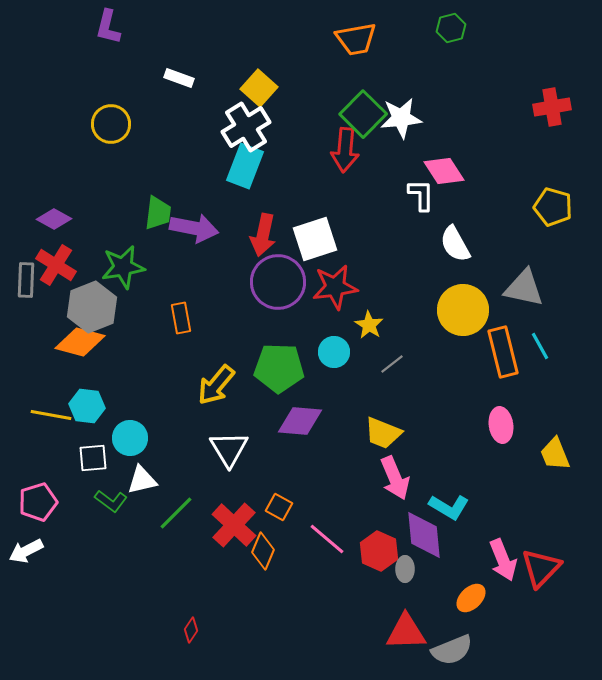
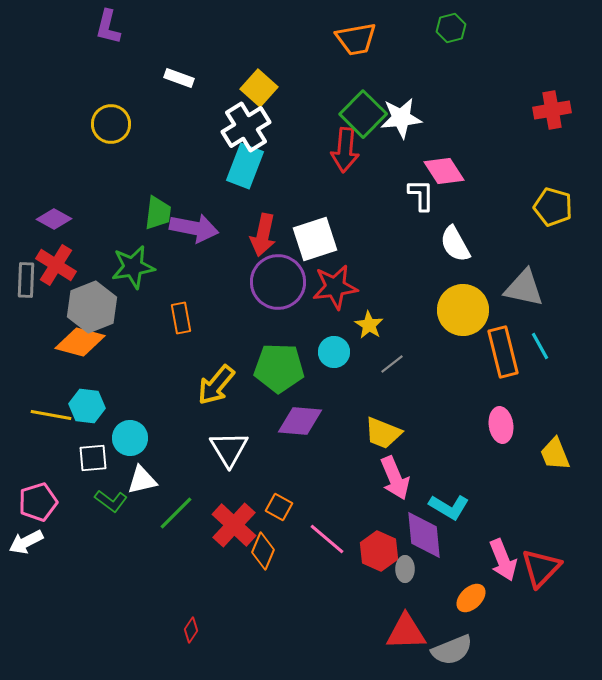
red cross at (552, 107): moved 3 px down
green star at (123, 267): moved 10 px right
white arrow at (26, 551): moved 9 px up
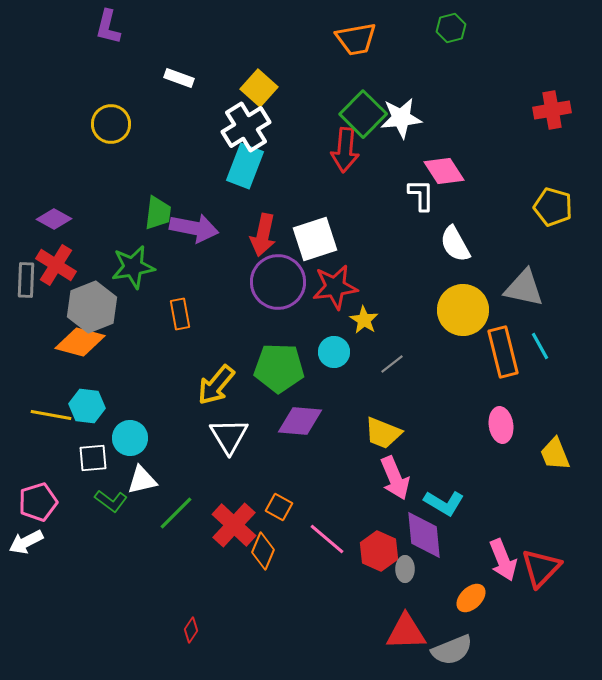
orange rectangle at (181, 318): moved 1 px left, 4 px up
yellow star at (369, 325): moved 5 px left, 5 px up
white triangle at (229, 449): moved 13 px up
cyan L-shape at (449, 507): moved 5 px left, 4 px up
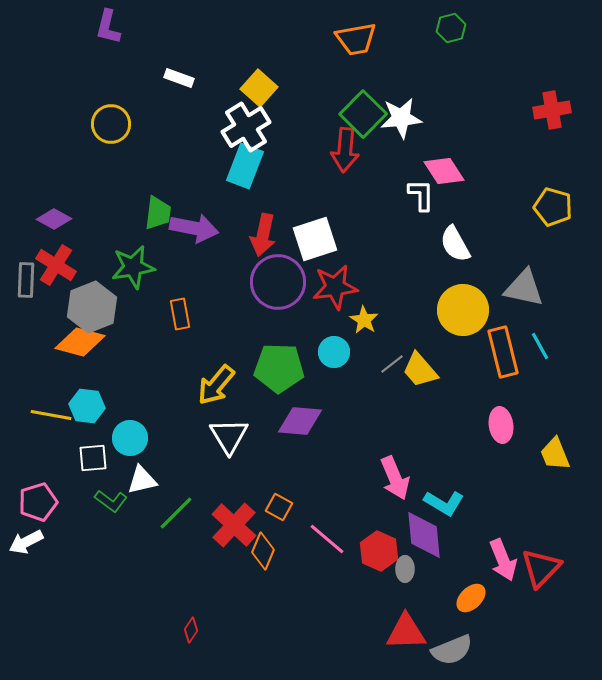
yellow trapezoid at (383, 433): moved 37 px right, 63 px up; rotated 27 degrees clockwise
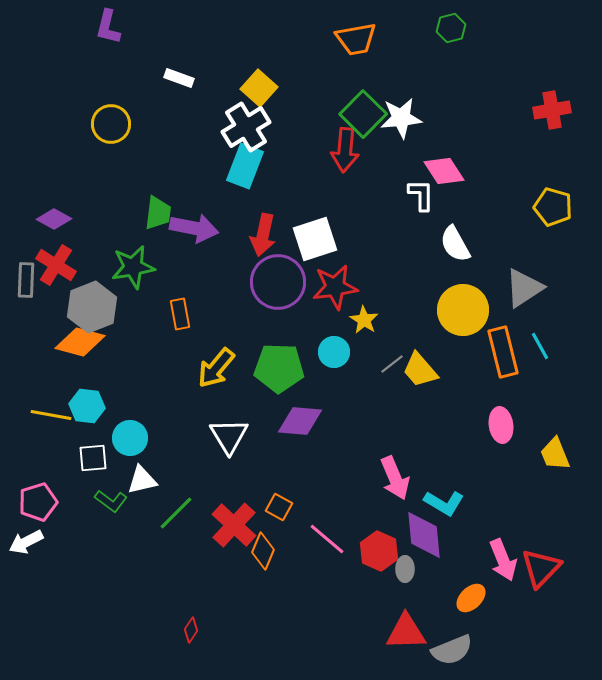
gray triangle at (524, 288): rotated 45 degrees counterclockwise
yellow arrow at (216, 385): moved 17 px up
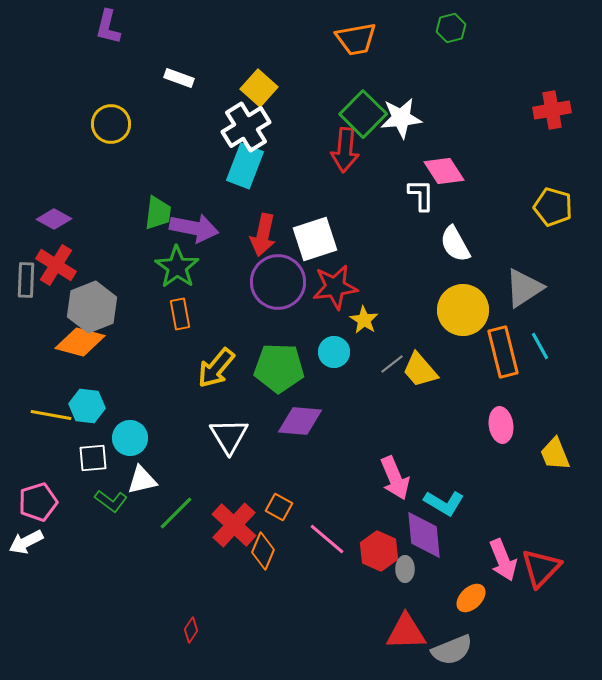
green star at (133, 267): moved 44 px right; rotated 27 degrees counterclockwise
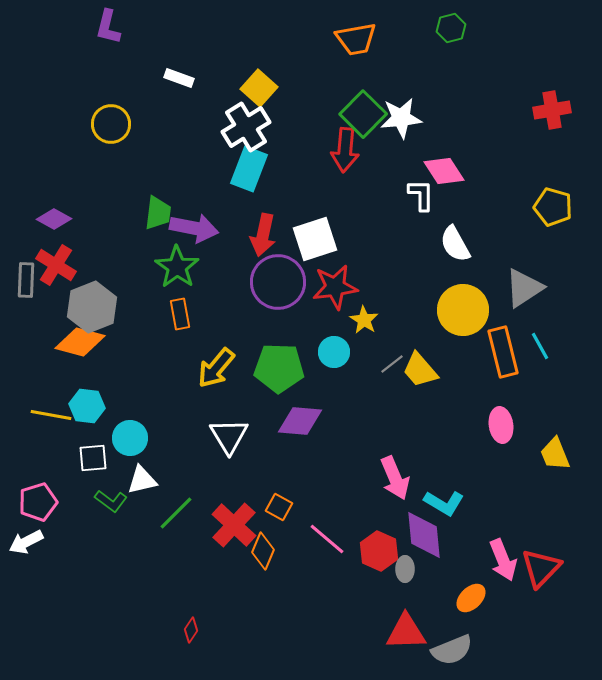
cyan rectangle at (245, 166): moved 4 px right, 3 px down
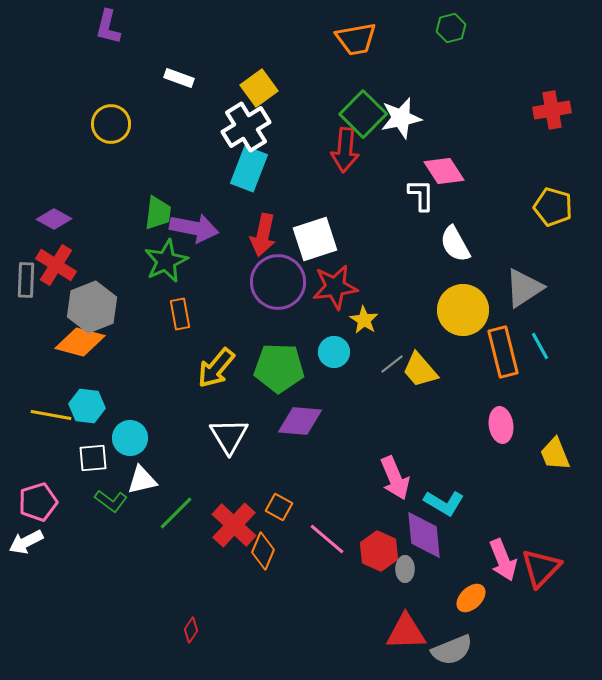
yellow square at (259, 88): rotated 12 degrees clockwise
white star at (401, 118): rotated 6 degrees counterclockwise
green star at (177, 267): moved 11 px left, 6 px up; rotated 12 degrees clockwise
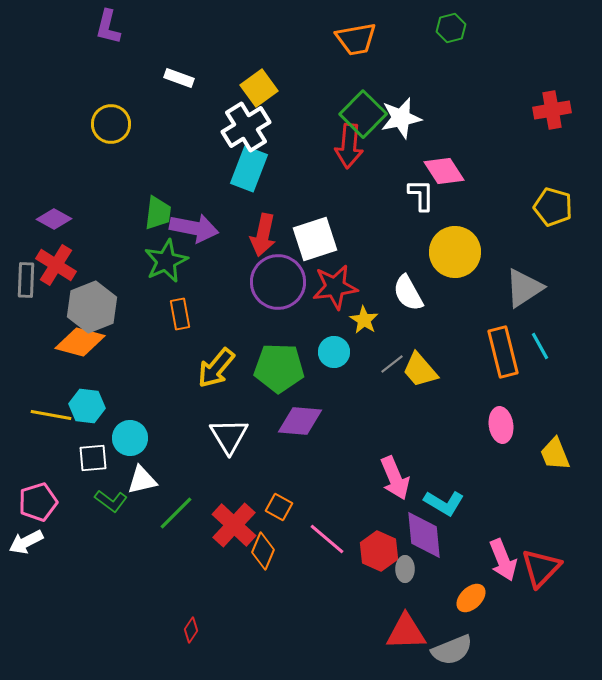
red arrow at (345, 150): moved 4 px right, 4 px up
white semicircle at (455, 244): moved 47 px left, 49 px down
yellow circle at (463, 310): moved 8 px left, 58 px up
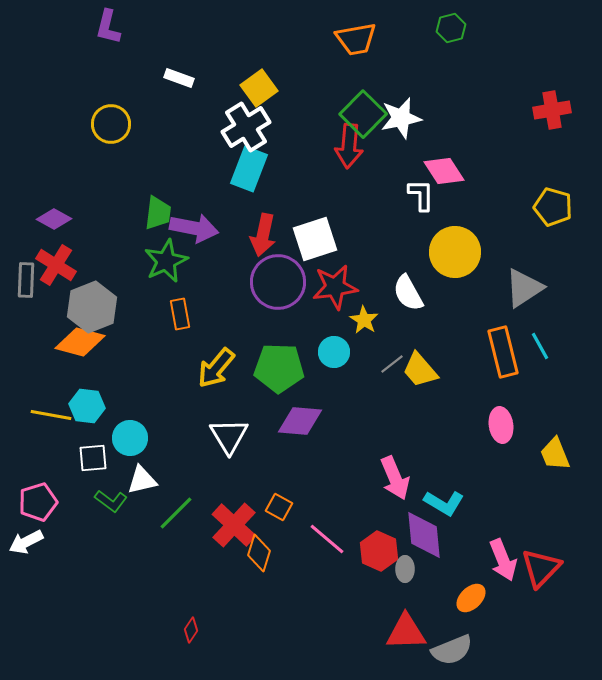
orange diamond at (263, 551): moved 4 px left, 2 px down; rotated 6 degrees counterclockwise
